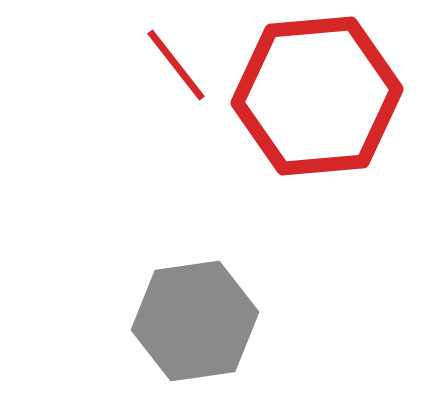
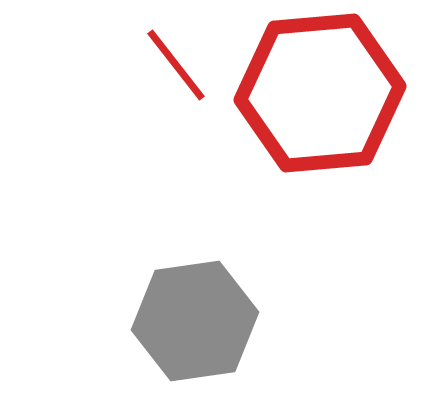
red hexagon: moved 3 px right, 3 px up
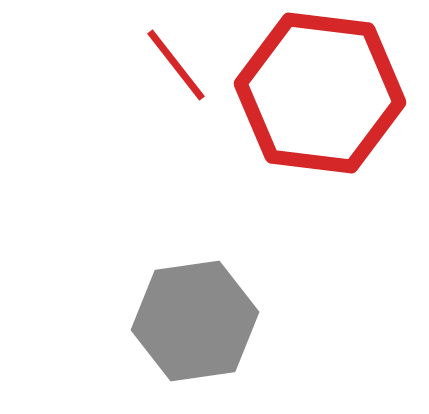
red hexagon: rotated 12 degrees clockwise
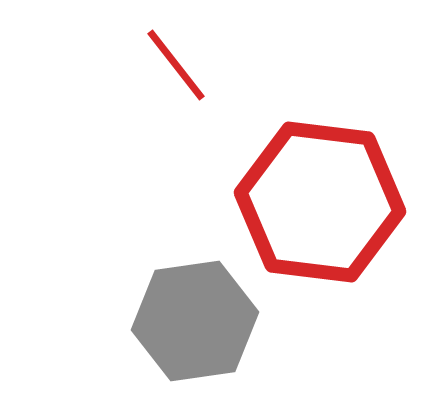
red hexagon: moved 109 px down
